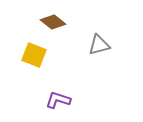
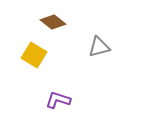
gray triangle: moved 2 px down
yellow square: rotated 10 degrees clockwise
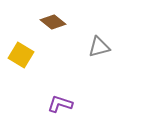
yellow square: moved 13 px left
purple L-shape: moved 2 px right, 4 px down
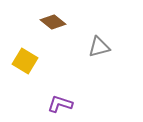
yellow square: moved 4 px right, 6 px down
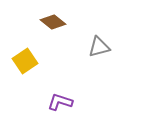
yellow square: rotated 25 degrees clockwise
purple L-shape: moved 2 px up
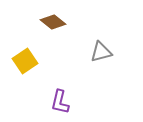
gray triangle: moved 2 px right, 5 px down
purple L-shape: rotated 95 degrees counterclockwise
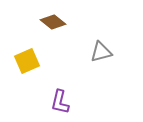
yellow square: moved 2 px right; rotated 10 degrees clockwise
